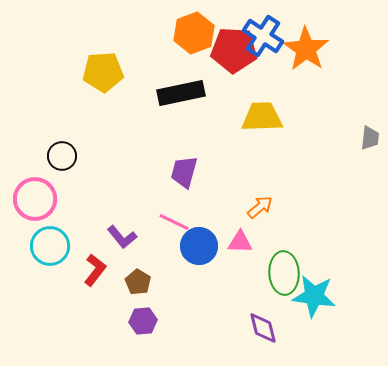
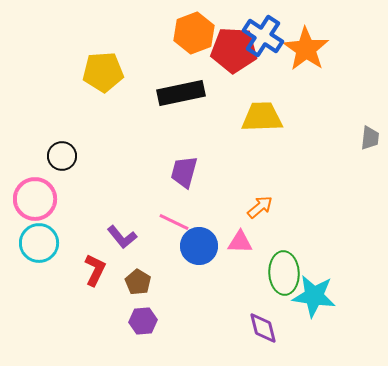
cyan circle: moved 11 px left, 3 px up
red L-shape: rotated 12 degrees counterclockwise
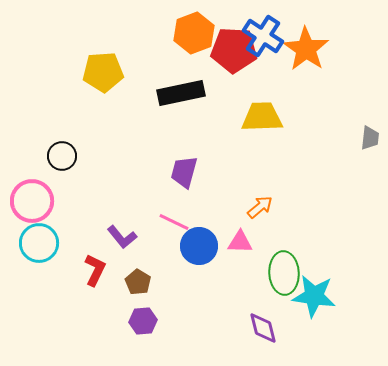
pink circle: moved 3 px left, 2 px down
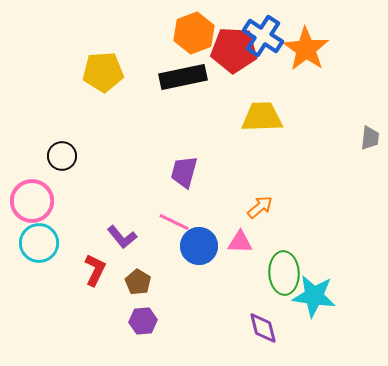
black rectangle: moved 2 px right, 16 px up
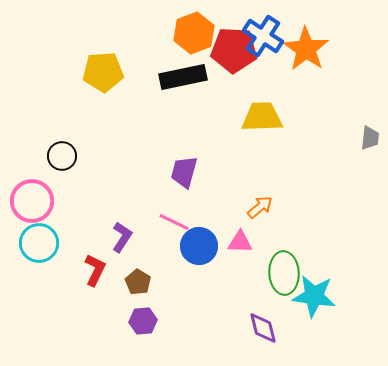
purple L-shape: rotated 108 degrees counterclockwise
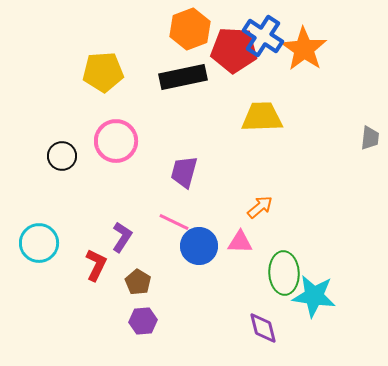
orange hexagon: moved 4 px left, 4 px up
orange star: moved 2 px left
pink circle: moved 84 px right, 60 px up
red L-shape: moved 1 px right, 5 px up
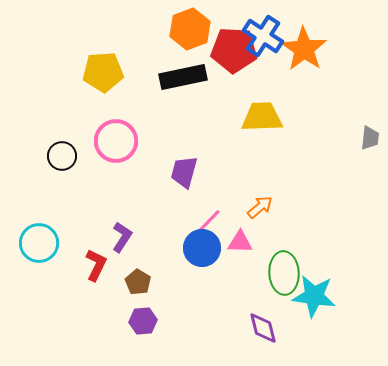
pink line: moved 34 px right; rotated 72 degrees counterclockwise
blue circle: moved 3 px right, 2 px down
